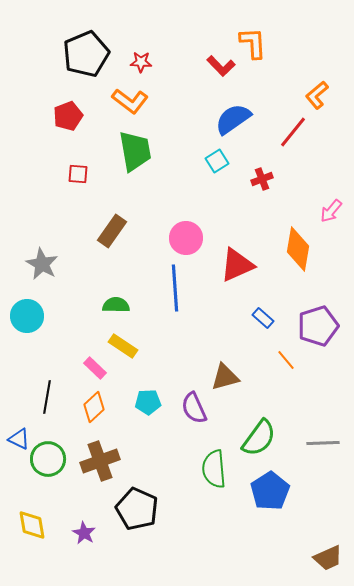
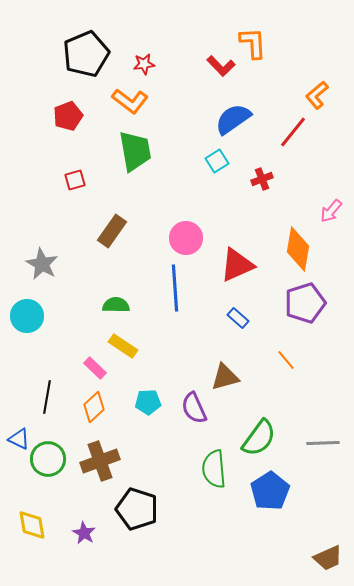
red star at (141, 62): moved 3 px right, 2 px down; rotated 10 degrees counterclockwise
red square at (78, 174): moved 3 px left, 6 px down; rotated 20 degrees counterclockwise
blue rectangle at (263, 318): moved 25 px left
purple pentagon at (318, 326): moved 13 px left, 23 px up
black pentagon at (137, 509): rotated 6 degrees counterclockwise
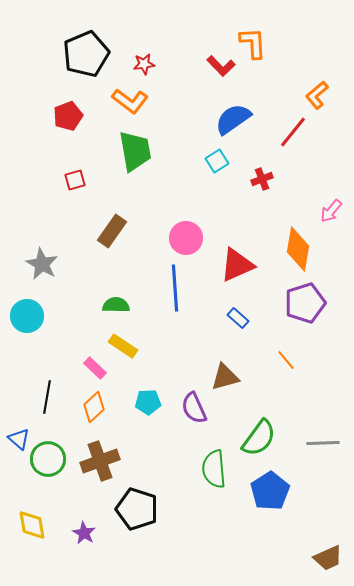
blue triangle at (19, 439): rotated 15 degrees clockwise
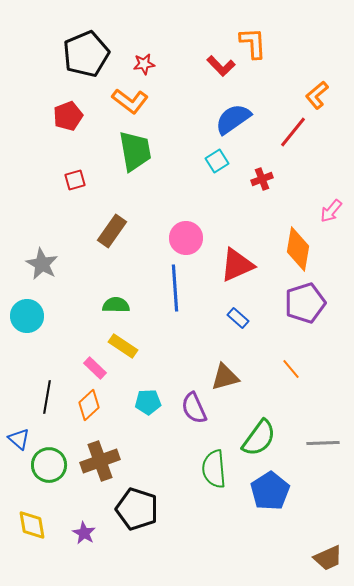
orange line at (286, 360): moved 5 px right, 9 px down
orange diamond at (94, 407): moved 5 px left, 2 px up
green circle at (48, 459): moved 1 px right, 6 px down
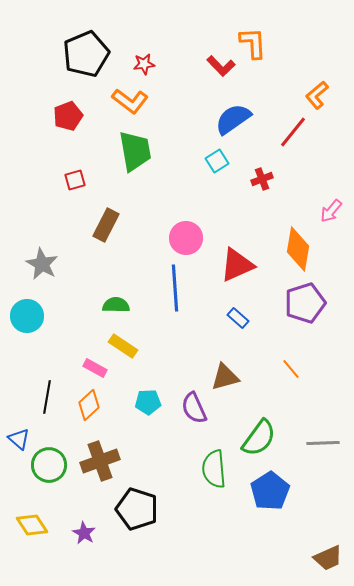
brown rectangle at (112, 231): moved 6 px left, 6 px up; rotated 8 degrees counterclockwise
pink rectangle at (95, 368): rotated 15 degrees counterclockwise
yellow diamond at (32, 525): rotated 24 degrees counterclockwise
